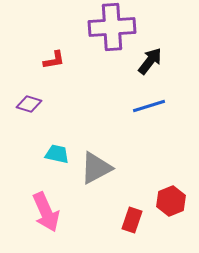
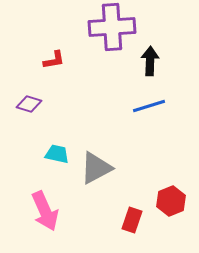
black arrow: rotated 36 degrees counterclockwise
pink arrow: moved 1 px left, 1 px up
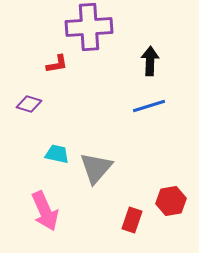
purple cross: moved 23 px left
red L-shape: moved 3 px right, 4 px down
gray triangle: rotated 21 degrees counterclockwise
red hexagon: rotated 12 degrees clockwise
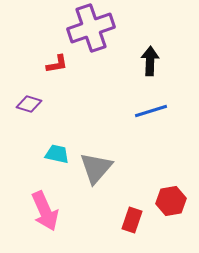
purple cross: moved 2 px right, 1 px down; rotated 15 degrees counterclockwise
blue line: moved 2 px right, 5 px down
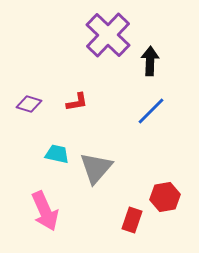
purple cross: moved 17 px right, 7 px down; rotated 27 degrees counterclockwise
red L-shape: moved 20 px right, 38 px down
blue line: rotated 28 degrees counterclockwise
red hexagon: moved 6 px left, 4 px up
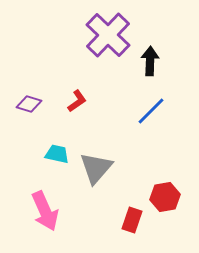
red L-shape: moved 1 px up; rotated 25 degrees counterclockwise
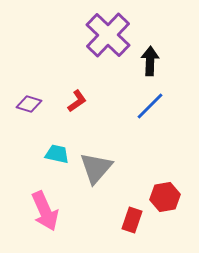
blue line: moved 1 px left, 5 px up
